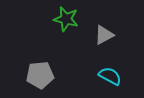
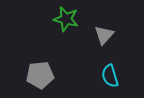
gray triangle: rotated 20 degrees counterclockwise
cyan semicircle: rotated 135 degrees counterclockwise
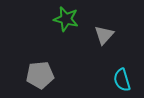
cyan semicircle: moved 12 px right, 4 px down
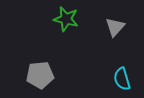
gray triangle: moved 11 px right, 8 px up
cyan semicircle: moved 1 px up
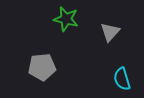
gray triangle: moved 5 px left, 5 px down
gray pentagon: moved 2 px right, 8 px up
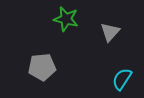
cyan semicircle: rotated 50 degrees clockwise
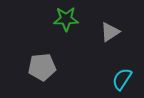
green star: rotated 15 degrees counterclockwise
gray triangle: rotated 15 degrees clockwise
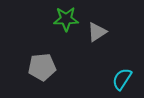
gray triangle: moved 13 px left
